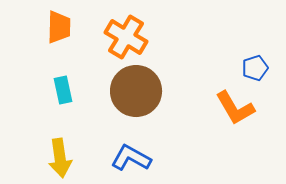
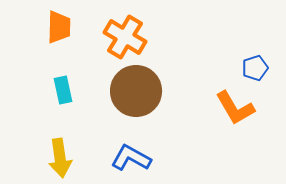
orange cross: moved 1 px left
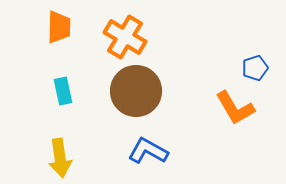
cyan rectangle: moved 1 px down
blue L-shape: moved 17 px right, 7 px up
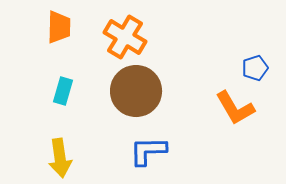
cyan rectangle: rotated 28 degrees clockwise
blue L-shape: rotated 30 degrees counterclockwise
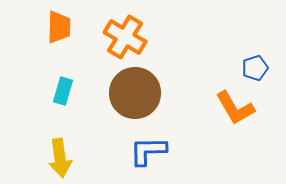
brown circle: moved 1 px left, 2 px down
